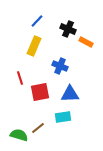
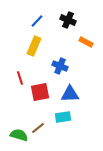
black cross: moved 9 px up
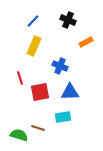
blue line: moved 4 px left
orange rectangle: rotated 56 degrees counterclockwise
blue triangle: moved 2 px up
brown line: rotated 56 degrees clockwise
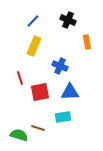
orange rectangle: moved 1 px right; rotated 72 degrees counterclockwise
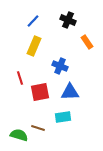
orange rectangle: rotated 24 degrees counterclockwise
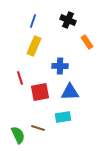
blue line: rotated 24 degrees counterclockwise
blue cross: rotated 21 degrees counterclockwise
green semicircle: moved 1 px left; rotated 48 degrees clockwise
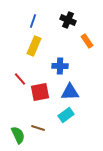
orange rectangle: moved 1 px up
red line: moved 1 px down; rotated 24 degrees counterclockwise
cyan rectangle: moved 3 px right, 2 px up; rotated 28 degrees counterclockwise
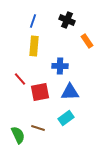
black cross: moved 1 px left
yellow rectangle: rotated 18 degrees counterclockwise
cyan rectangle: moved 3 px down
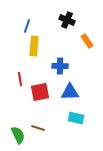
blue line: moved 6 px left, 5 px down
red line: rotated 32 degrees clockwise
cyan rectangle: moved 10 px right; rotated 49 degrees clockwise
